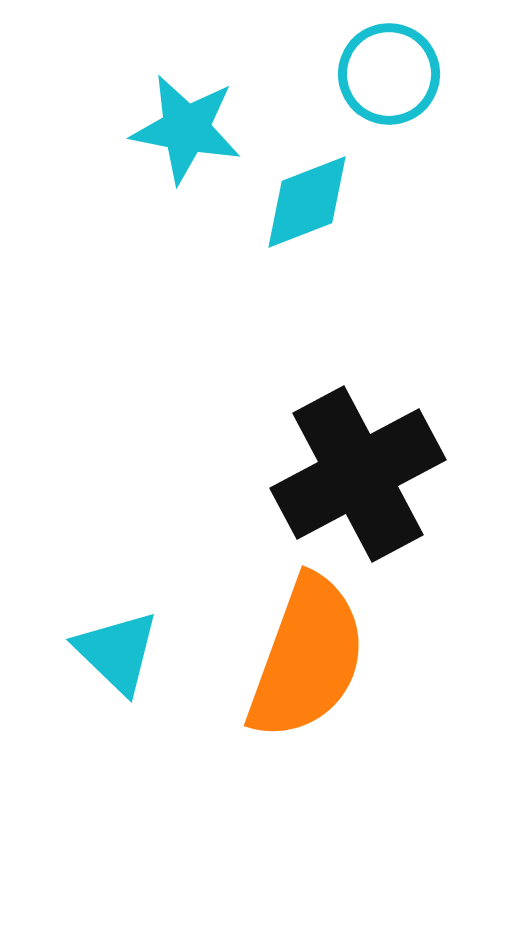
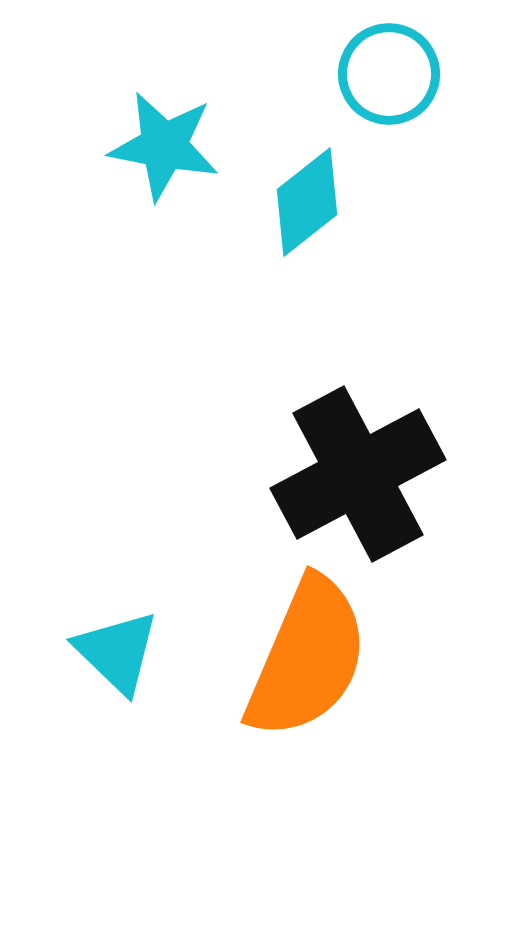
cyan star: moved 22 px left, 17 px down
cyan diamond: rotated 17 degrees counterclockwise
orange semicircle: rotated 3 degrees clockwise
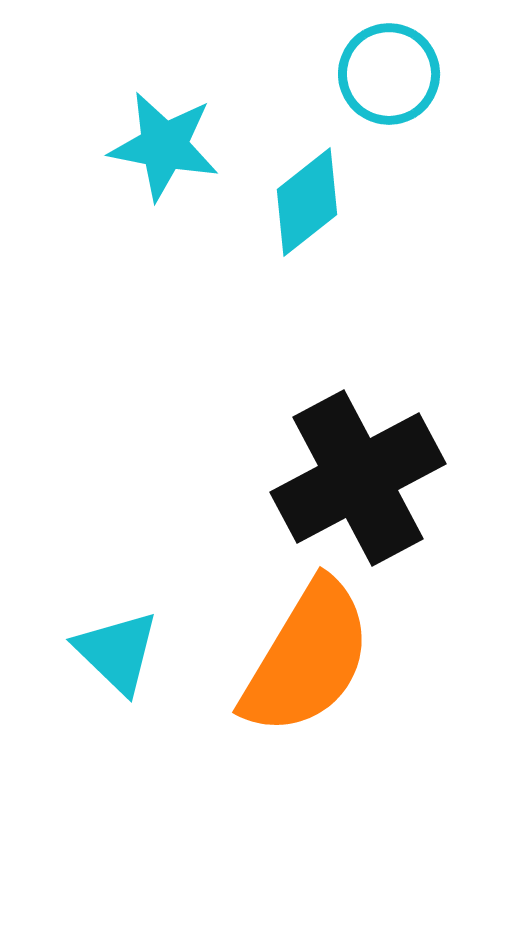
black cross: moved 4 px down
orange semicircle: rotated 8 degrees clockwise
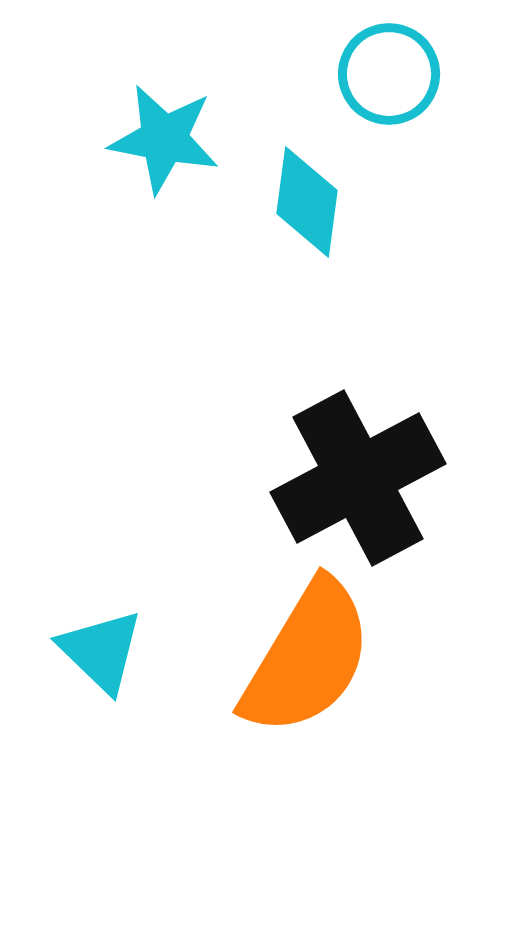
cyan star: moved 7 px up
cyan diamond: rotated 44 degrees counterclockwise
cyan triangle: moved 16 px left, 1 px up
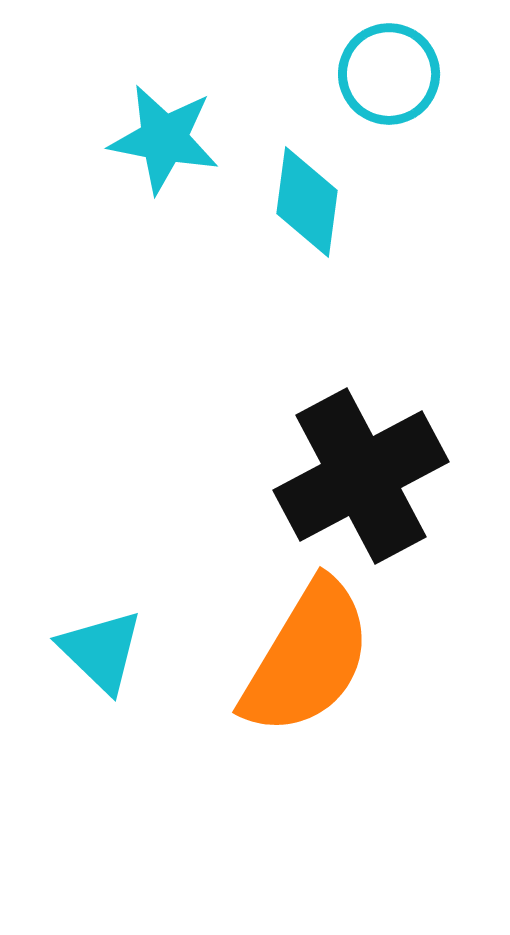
black cross: moved 3 px right, 2 px up
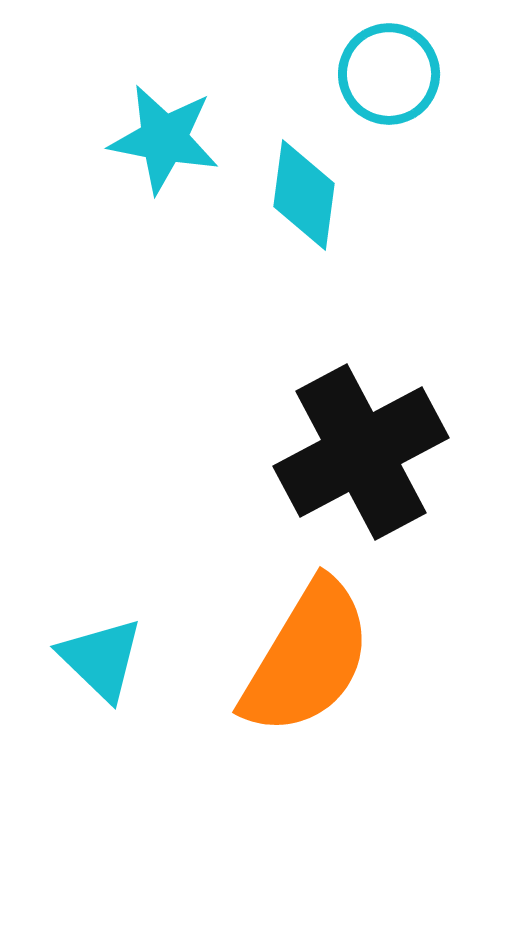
cyan diamond: moved 3 px left, 7 px up
black cross: moved 24 px up
cyan triangle: moved 8 px down
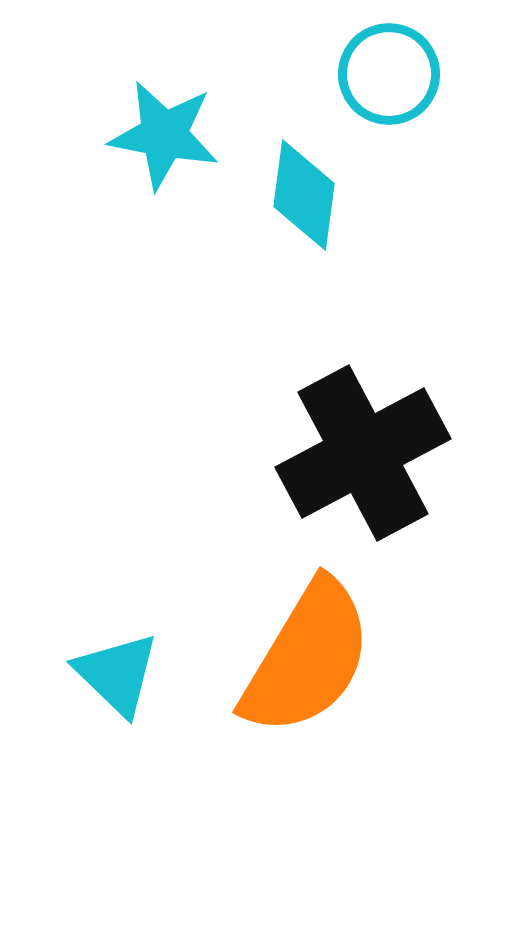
cyan star: moved 4 px up
black cross: moved 2 px right, 1 px down
cyan triangle: moved 16 px right, 15 px down
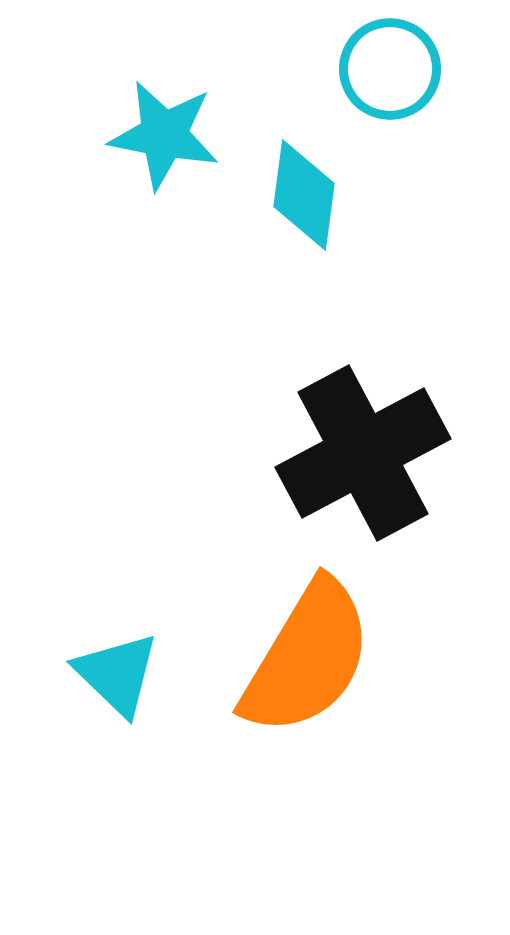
cyan circle: moved 1 px right, 5 px up
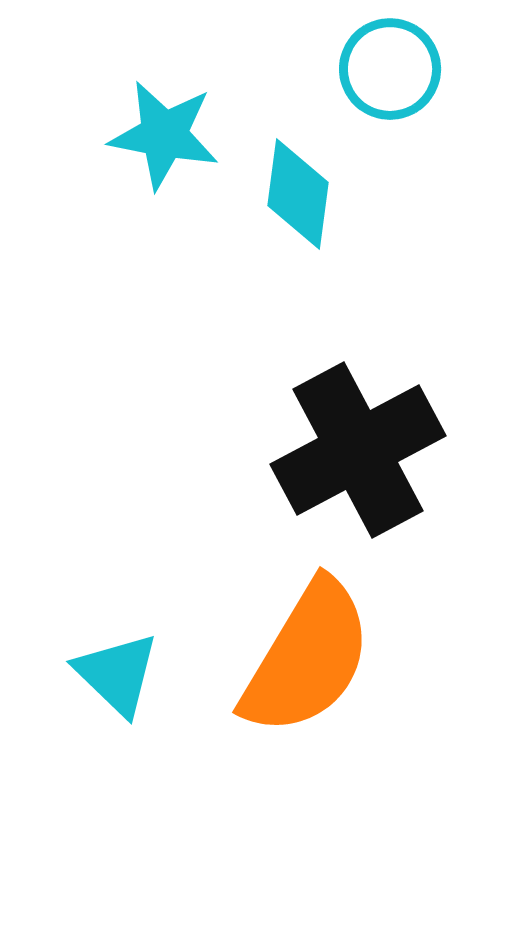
cyan diamond: moved 6 px left, 1 px up
black cross: moved 5 px left, 3 px up
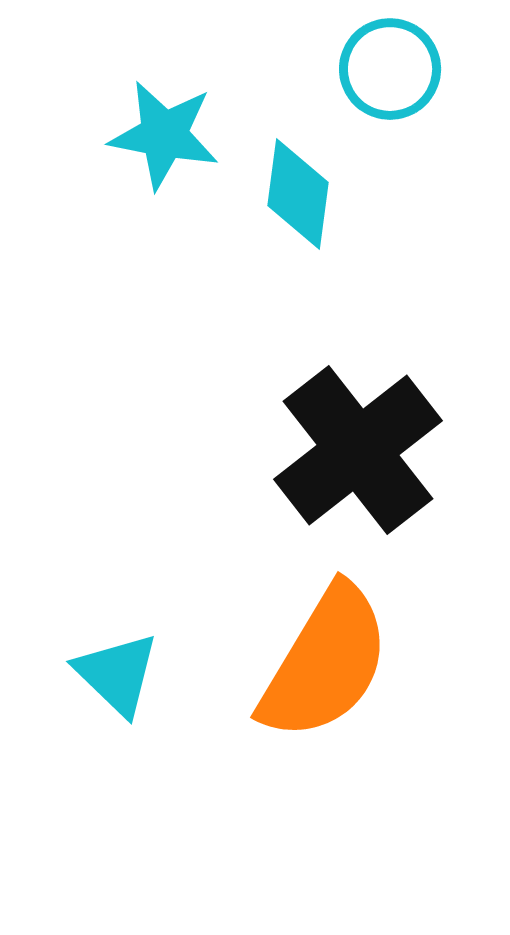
black cross: rotated 10 degrees counterclockwise
orange semicircle: moved 18 px right, 5 px down
